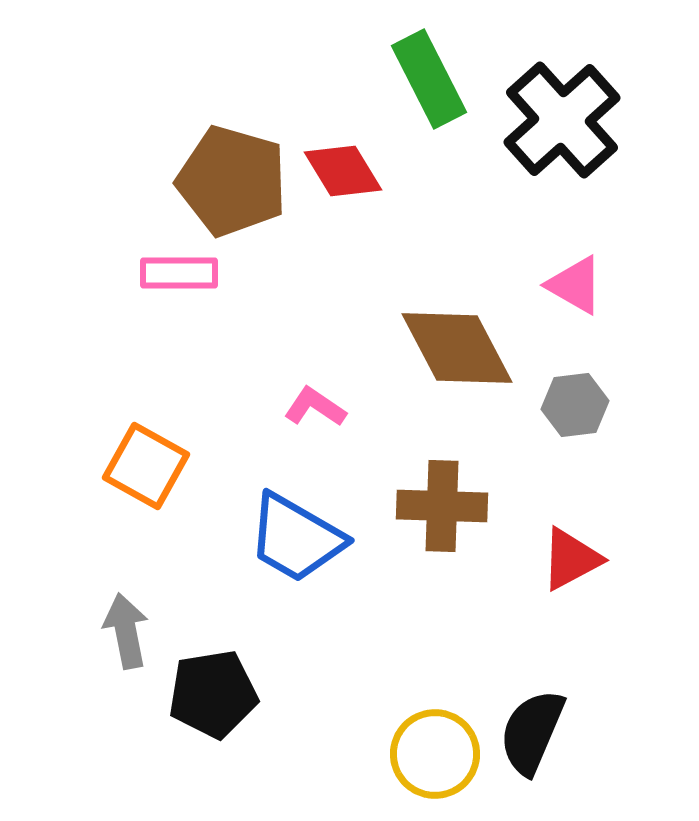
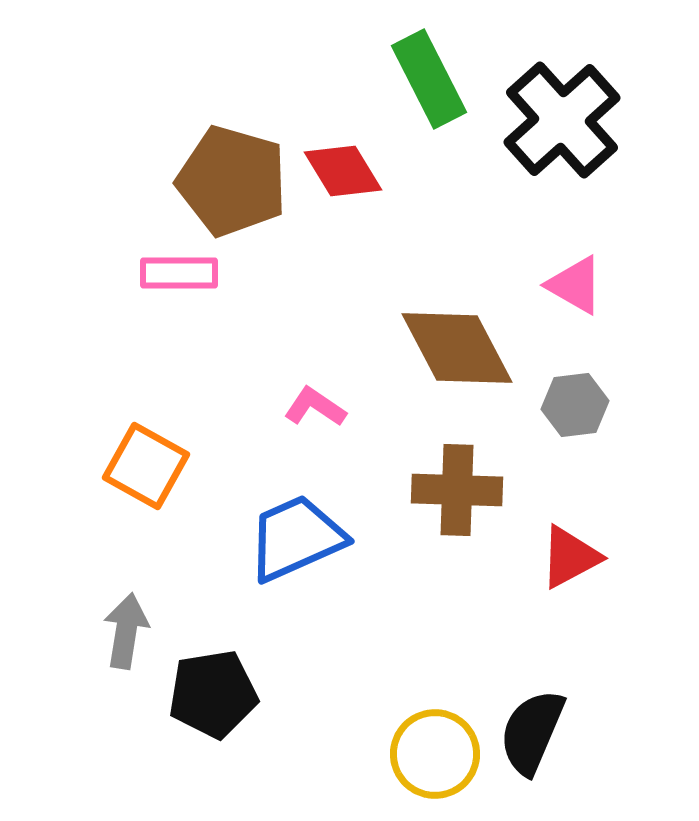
brown cross: moved 15 px right, 16 px up
blue trapezoid: rotated 126 degrees clockwise
red triangle: moved 1 px left, 2 px up
gray arrow: rotated 20 degrees clockwise
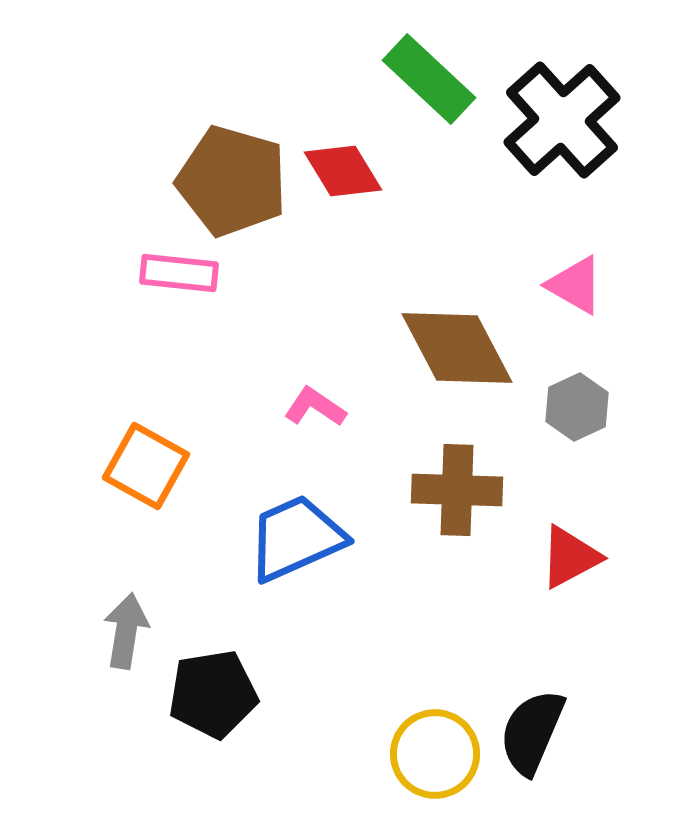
green rectangle: rotated 20 degrees counterclockwise
pink rectangle: rotated 6 degrees clockwise
gray hexagon: moved 2 px right, 2 px down; rotated 18 degrees counterclockwise
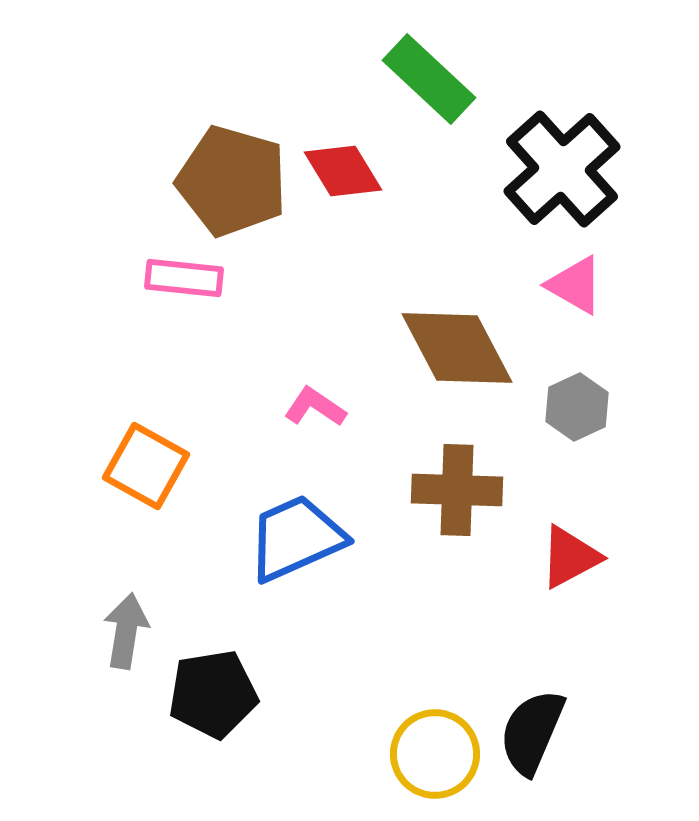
black cross: moved 49 px down
pink rectangle: moved 5 px right, 5 px down
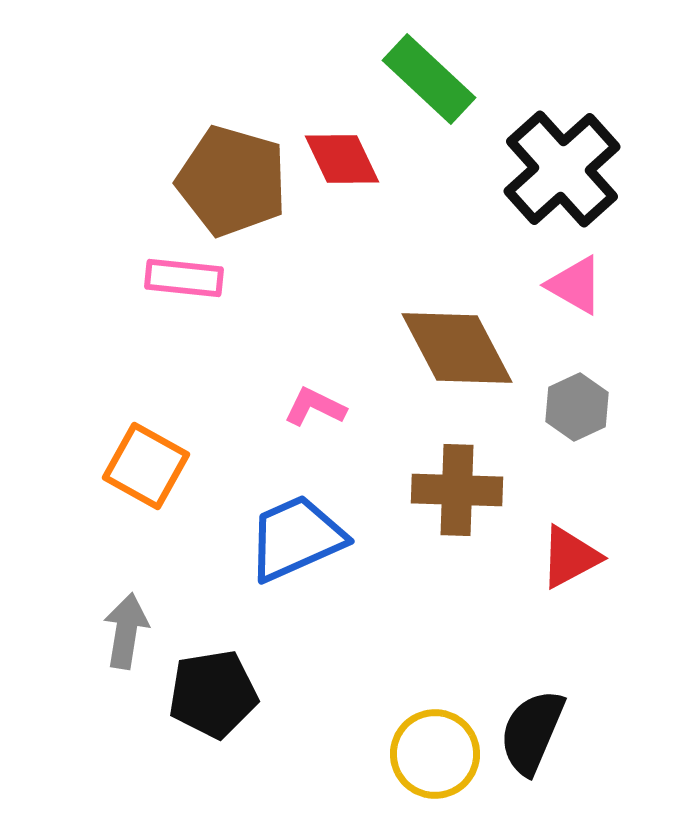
red diamond: moved 1 px left, 12 px up; rotated 6 degrees clockwise
pink L-shape: rotated 8 degrees counterclockwise
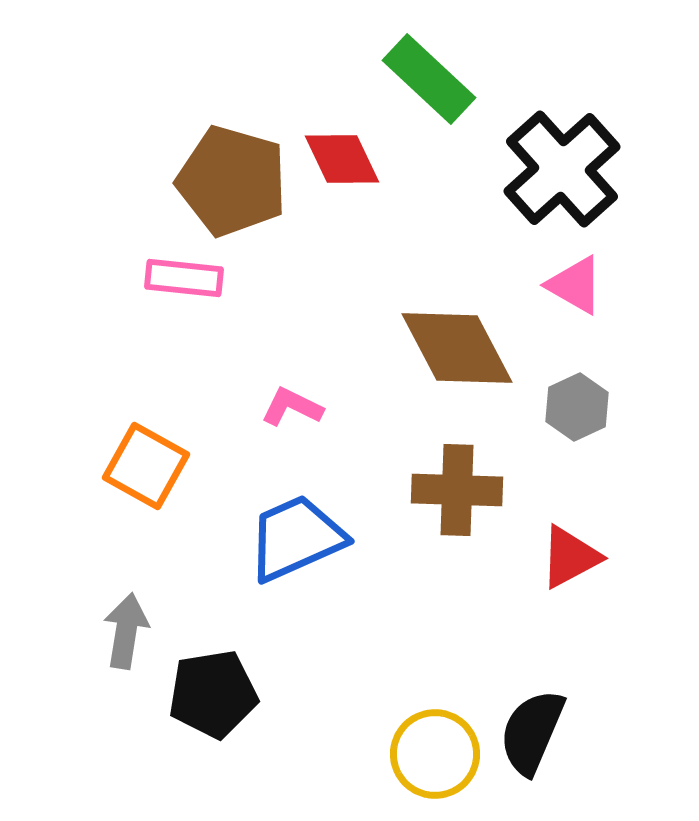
pink L-shape: moved 23 px left
